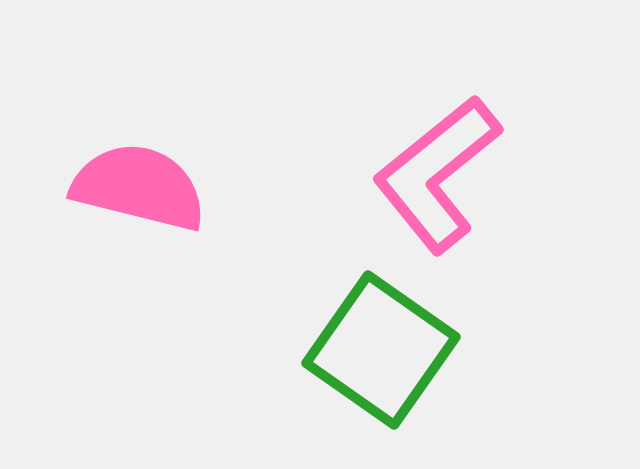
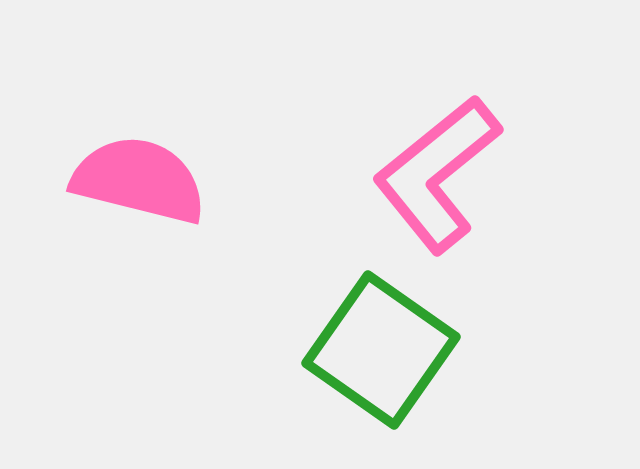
pink semicircle: moved 7 px up
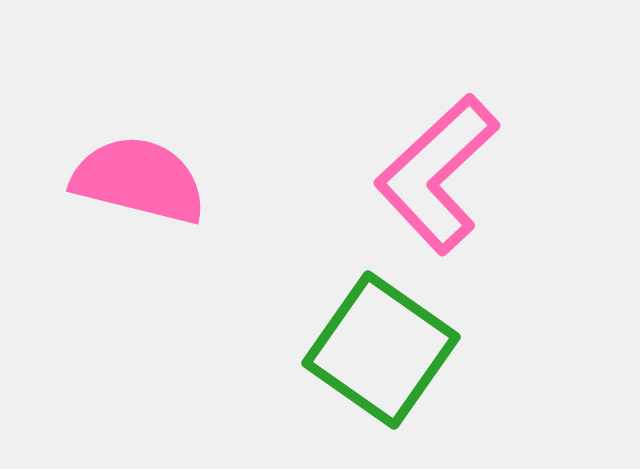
pink L-shape: rotated 4 degrees counterclockwise
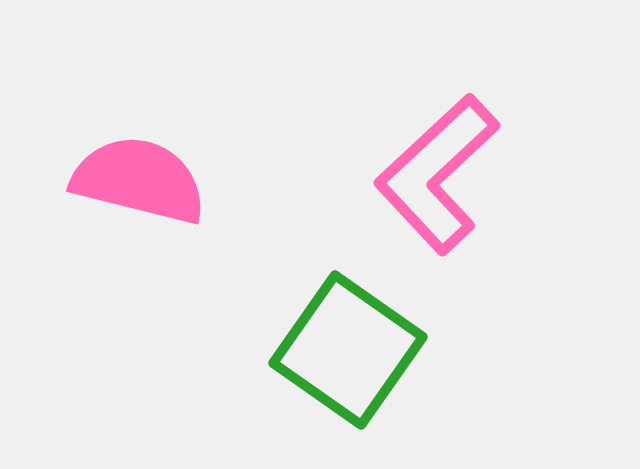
green square: moved 33 px left
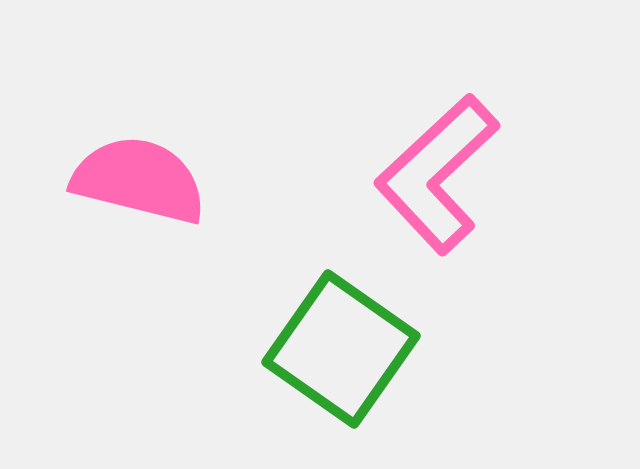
green square: moved 7 px left, 1 px up
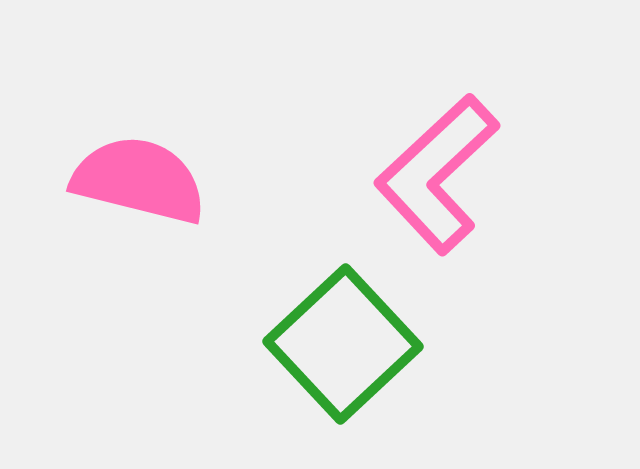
green square: moved 2 px right, 5 px up; rotated 12 degrees clockwise
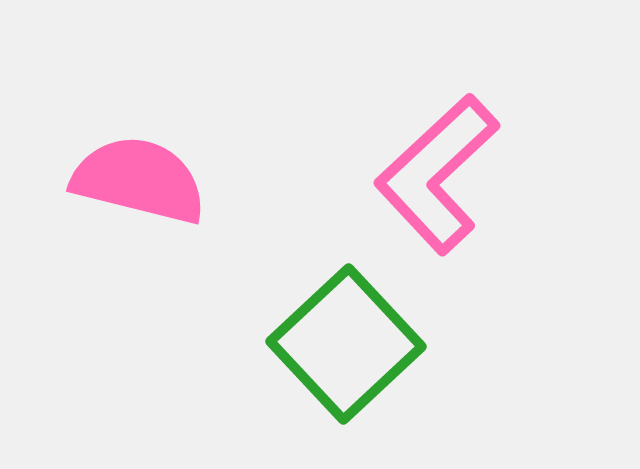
green square: moved 3 px right
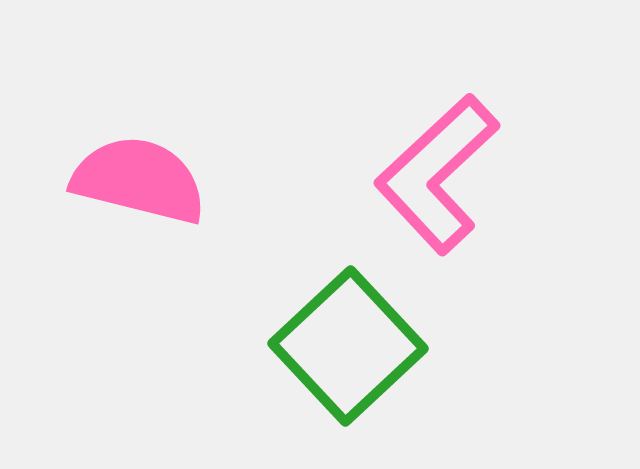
green square: moved 2 px right, 2 px down
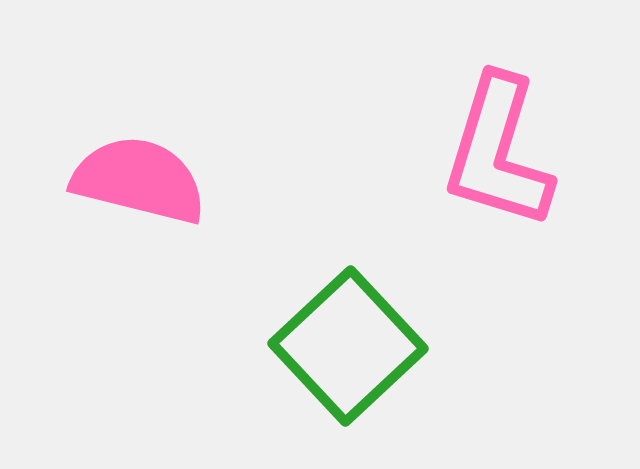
pink L-shape: moved 61 px right, 22 px up; rotated 30 degrees counterclockwise
